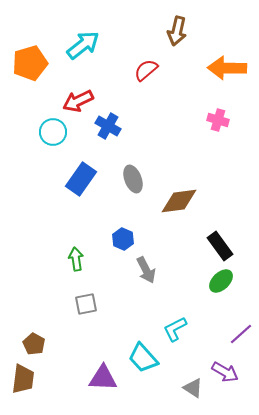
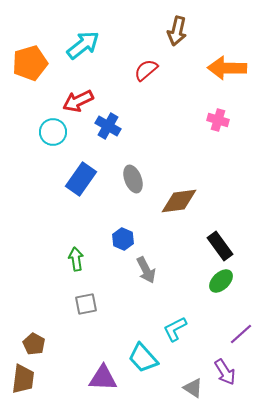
purple arrow: rotated 28 degrees clockwise
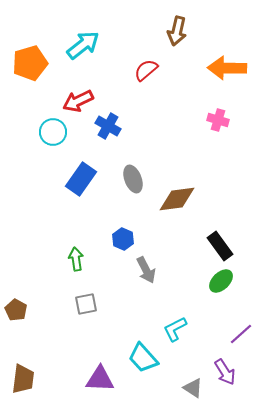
brown diamond: moved 2 px left, 2 px up
brown pentagon: moved 18 px left, 34 px up
purple triangle: moved 3 px left, 1 px down
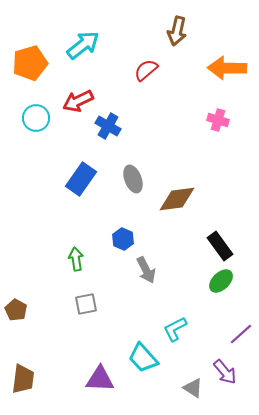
cyan circle: moved 17 px left, 14 px up
purple arrow: rotated 8 degrees counterclockwise
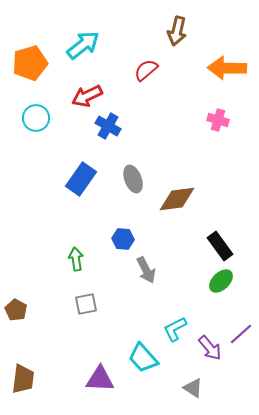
red arrow: moved 9 px right, 5 px up
blue hexagon: rotated 20 degrees counterclockwise
purple arrow: moved 15 px left, 24 px up
